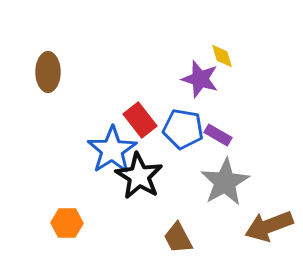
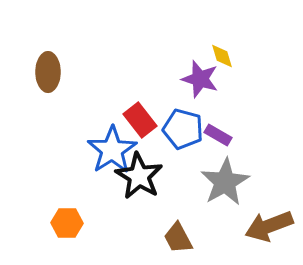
blue pentagon: rotated 6 degrees clockwise
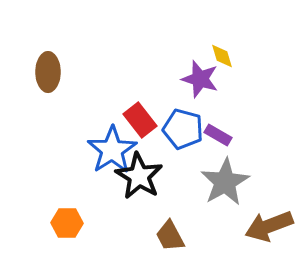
brown trapezoid: moved 8 px left, 2 px up
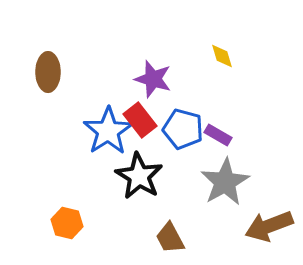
purple star: moved 47 px left
blue star: moved 4 px left, 19 px up
orange hexagon: rotated 12 degrees clockwise
brown trapezoid: moved 2 px down
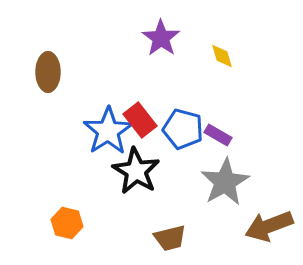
purple star: moved 8 px right, 41 px up; rotated 18 degrees clockwise
black star: moved 3 px left, 5 px up
brown trapezoid: rotated 76 degrees counterclockwise
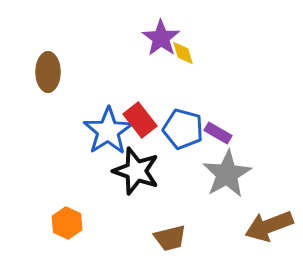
yellow diamond: moved 39 px left, 3 px up
purple rectangle: moved 2 px up
black star: rotated 12 degrees counterclockwise
gray star: moved 2 px right, 8 px up
orange hexagon: rotated 12 degrees clockwise
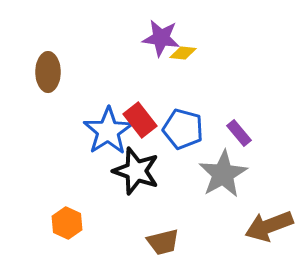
purple star: rotated 27 degrees counterclockwise
yellow diamond: rotated 68 degrees counterclockwise
purple rectangle: moved 21 px right; rotated 20 degrees clockwise
gray star: moved 4 px left
brown trapezoid: moved 7 px left, 4 px down
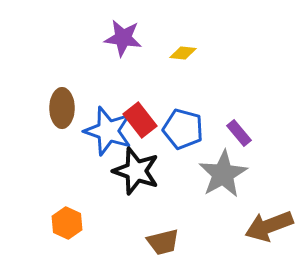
purple star: moved 38 px left
brown ellipse: moved 14 px right, 36 px down
blue star: rotated 21 degrees counterclockwise
